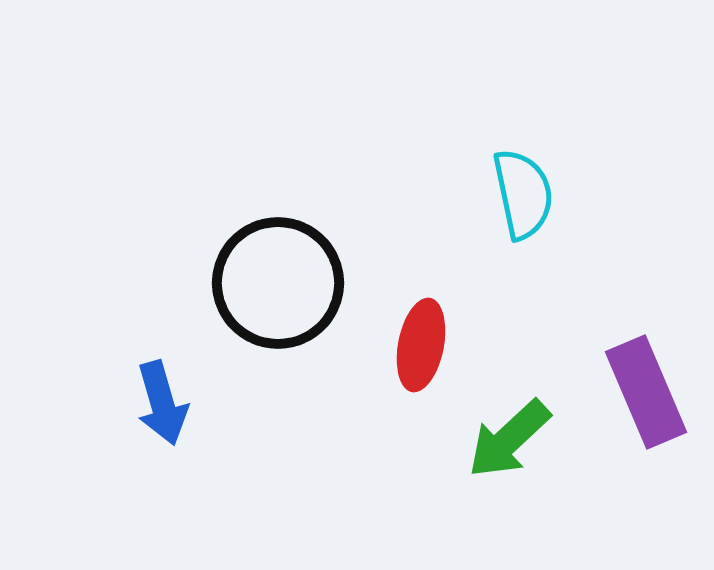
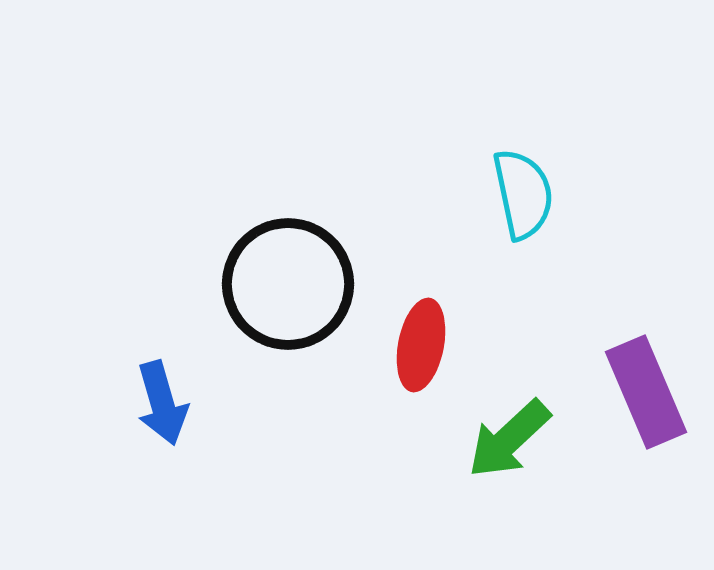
black circle: moved 10 px right, 1 px down
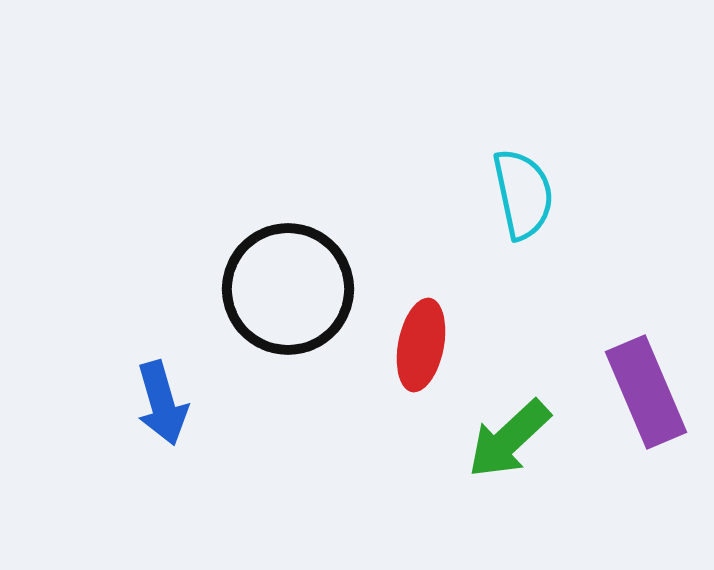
black circle: moved 5 px down
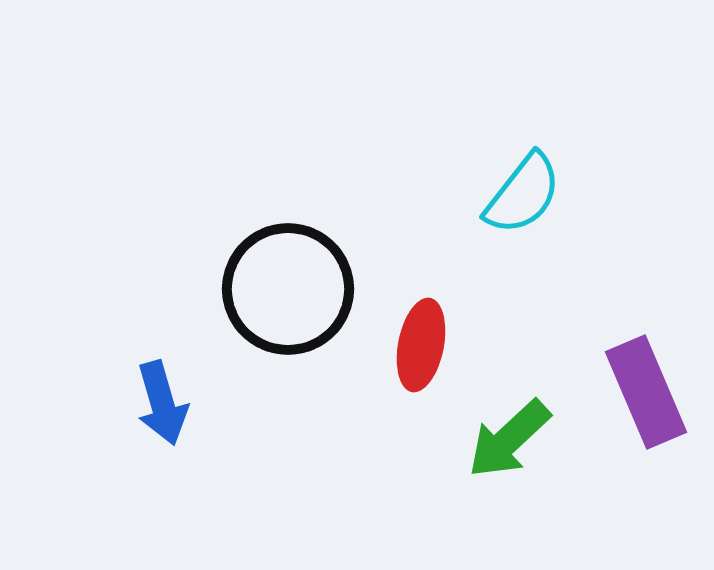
cyan semicircle: rotated 50 degrees clockwise
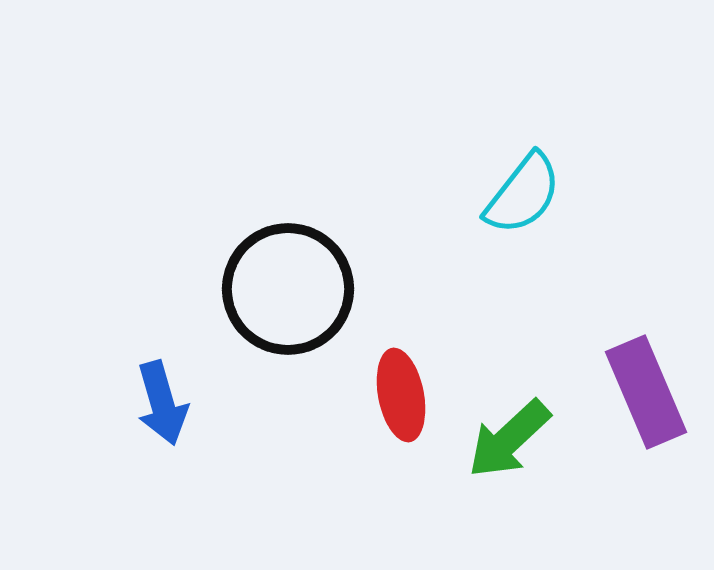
red ellipse: moved 20 px left, 50 px down; rotated 22 degrees counterclockwise
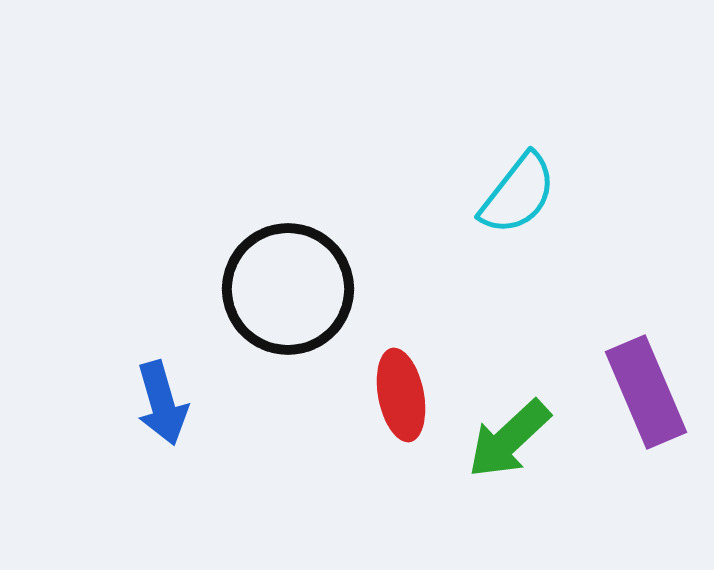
cyan semicircle: moved 5 px left
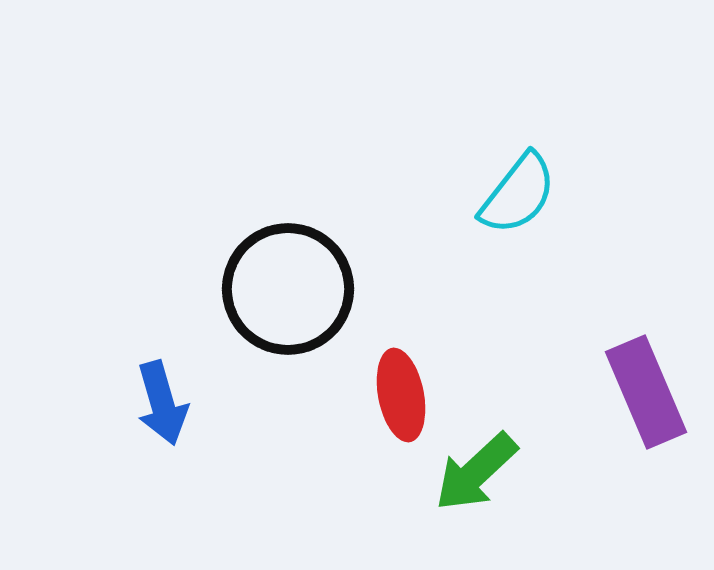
green arrow: moved 33 px left, 33 px down
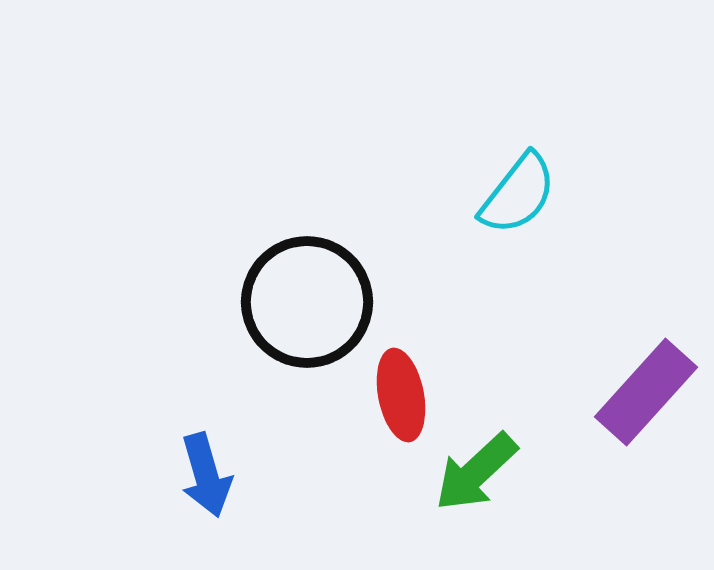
black circle: moved 19 px right, 13 px down
purple rectangle: rotated 65 degrees clockwise
blue arrow: moved 44 px right, 72 px down
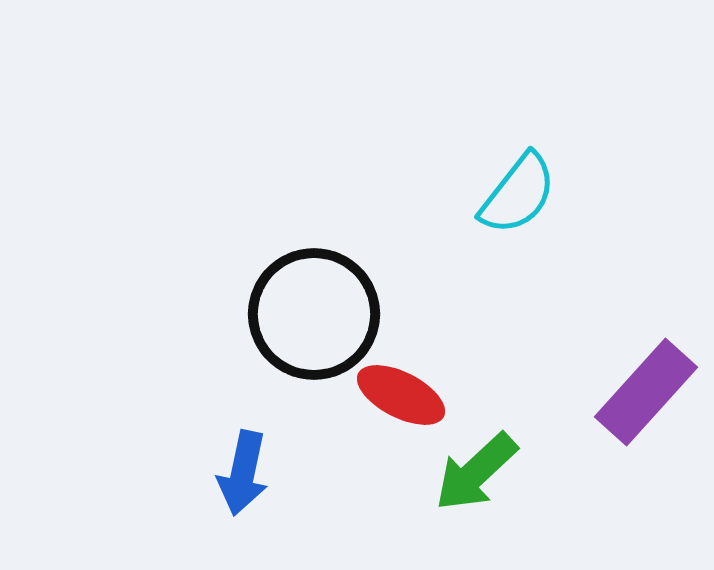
black circle: moved 7 px right, 12 px down
red ellipse: rotated 52 degrees counterclockwise
blue arrow: moved 37 px right, 2 px up; rotated 28 degrees clockwise
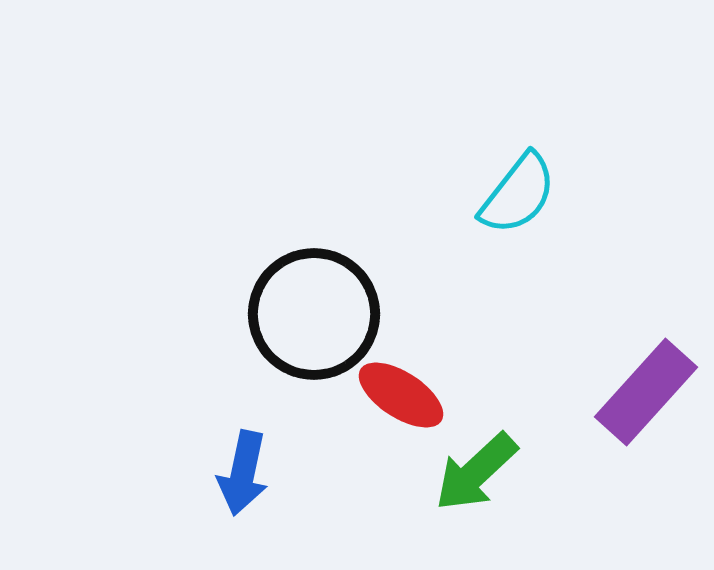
red ellipse: rotated 6 degrees clockwise
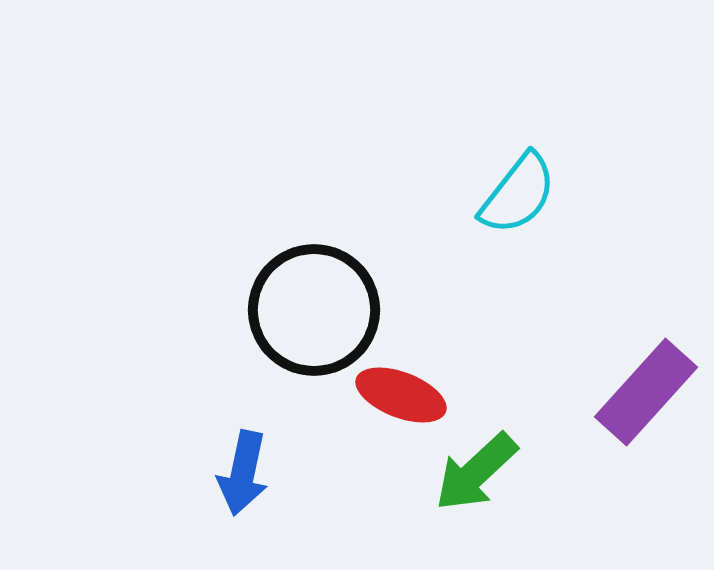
black circle: moved 4 px up
red ellipse: rotated 12 degrees counterclockwise
